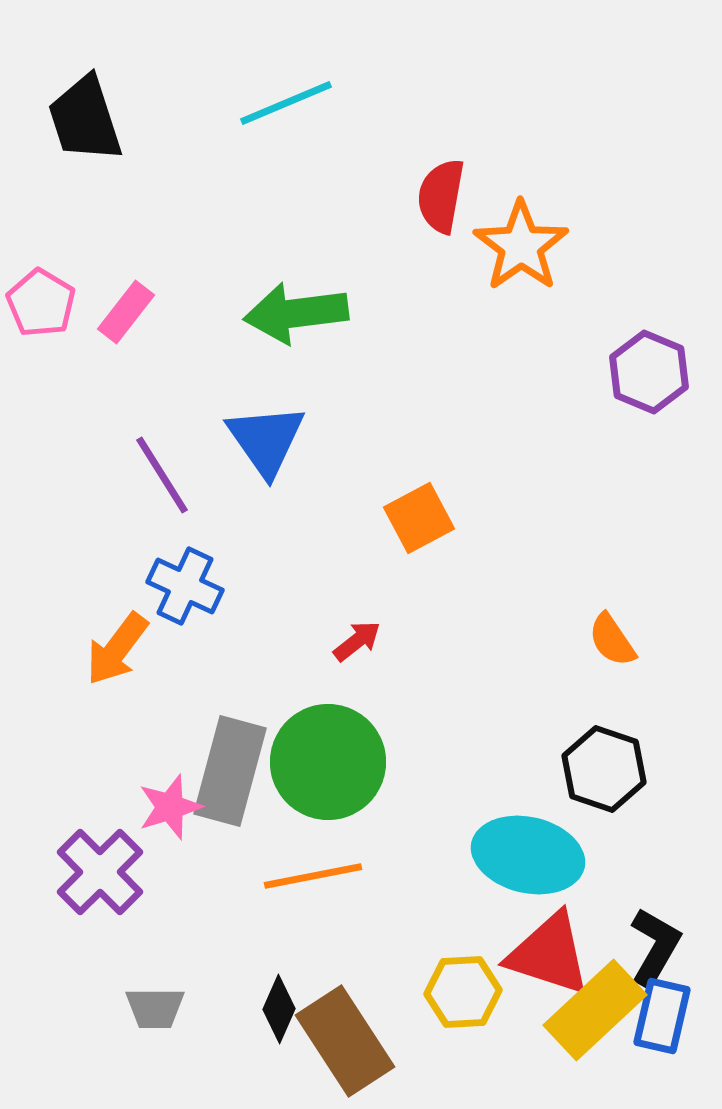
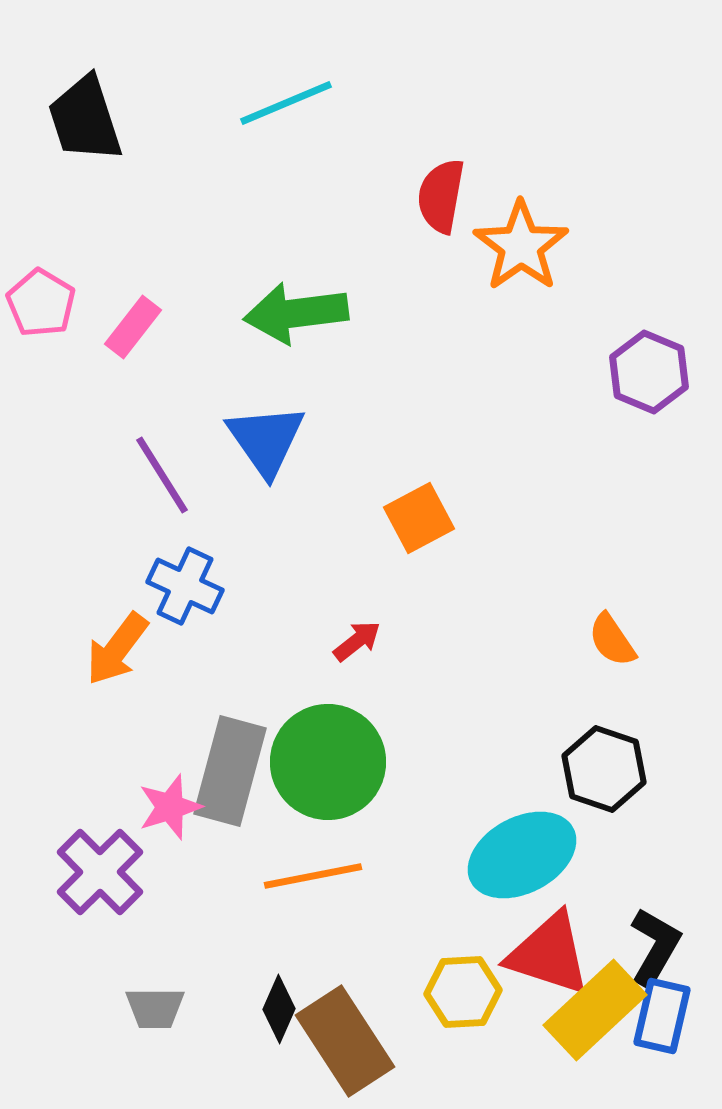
pink rectangle: moved 7 px right, 15 px down
cyan ellipse: moved 6 px left; rotated 41 degrees counterclockwise
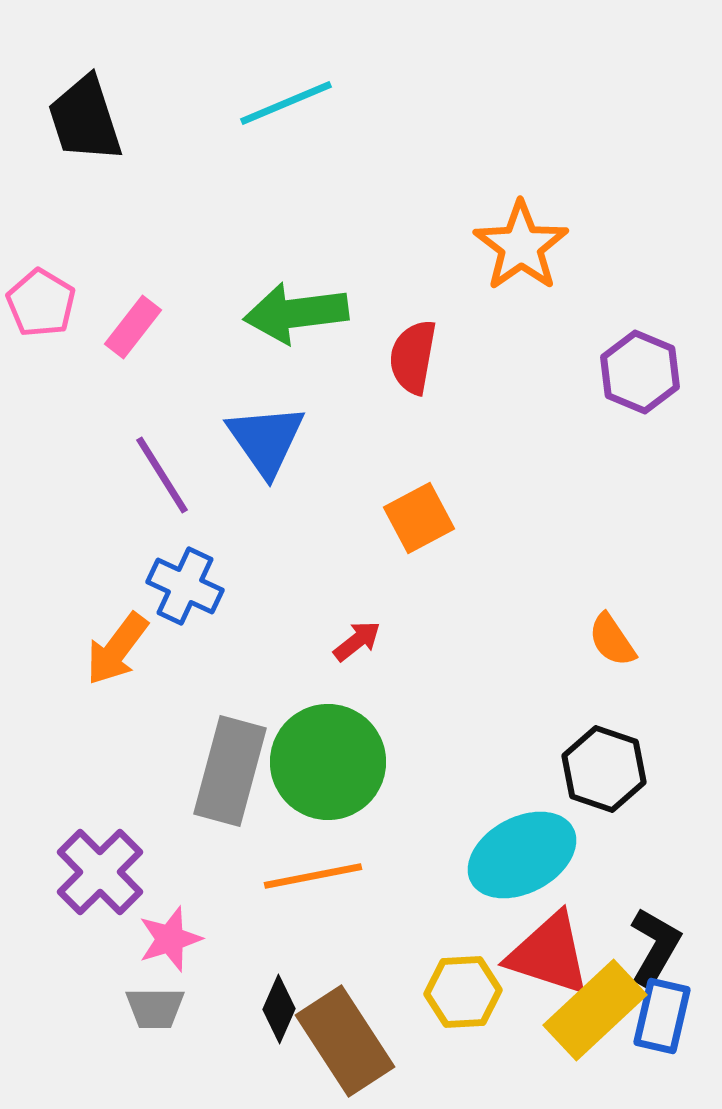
red semicircle: moved 28 px left, 161 px down
purple hexagon: moved 9 px left
pink star: moved 132 px down
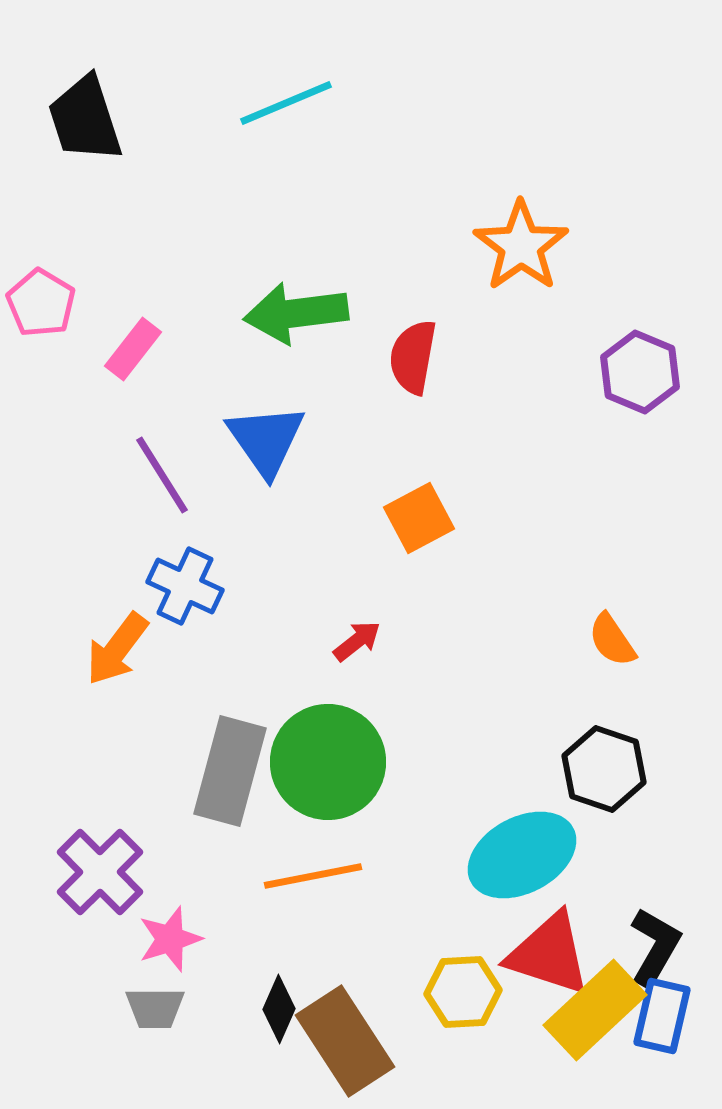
pink rectangle: moved 22 px down
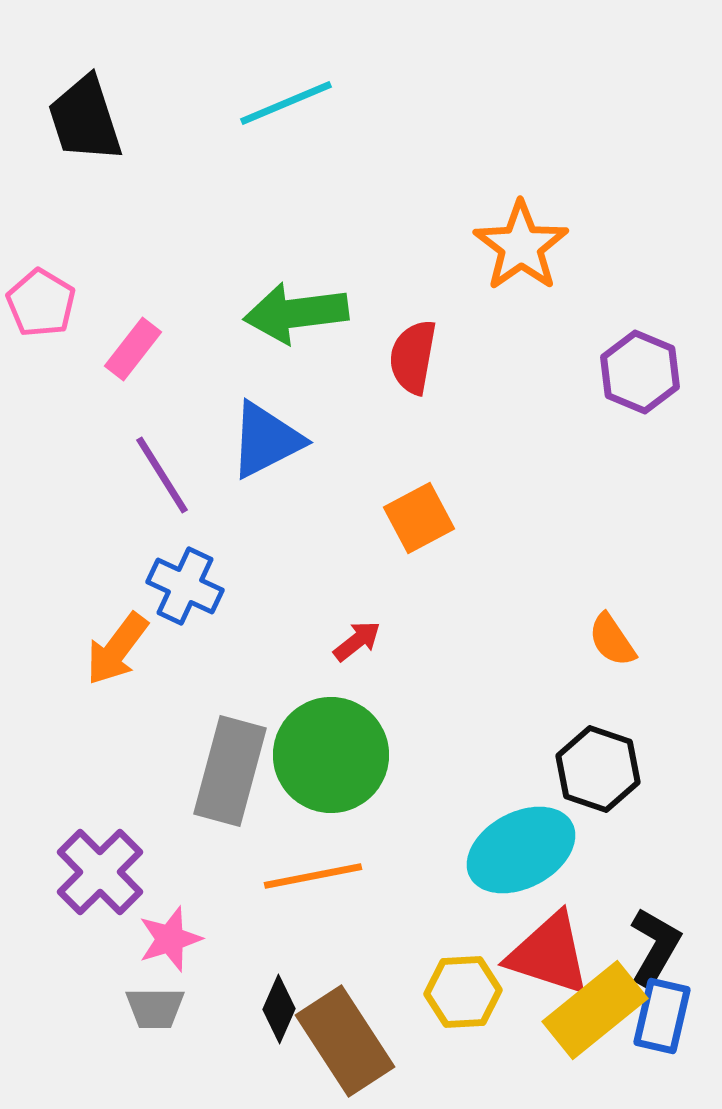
blue triangle: rotated 38 degrees clockwise
green circle: moved 3 px right, 7 px up
black hexagon: moved 6 px left
cyan ellipse: moved 1 px left, 5 px up
yellow rectangle: rotated 4 degrees clockwise
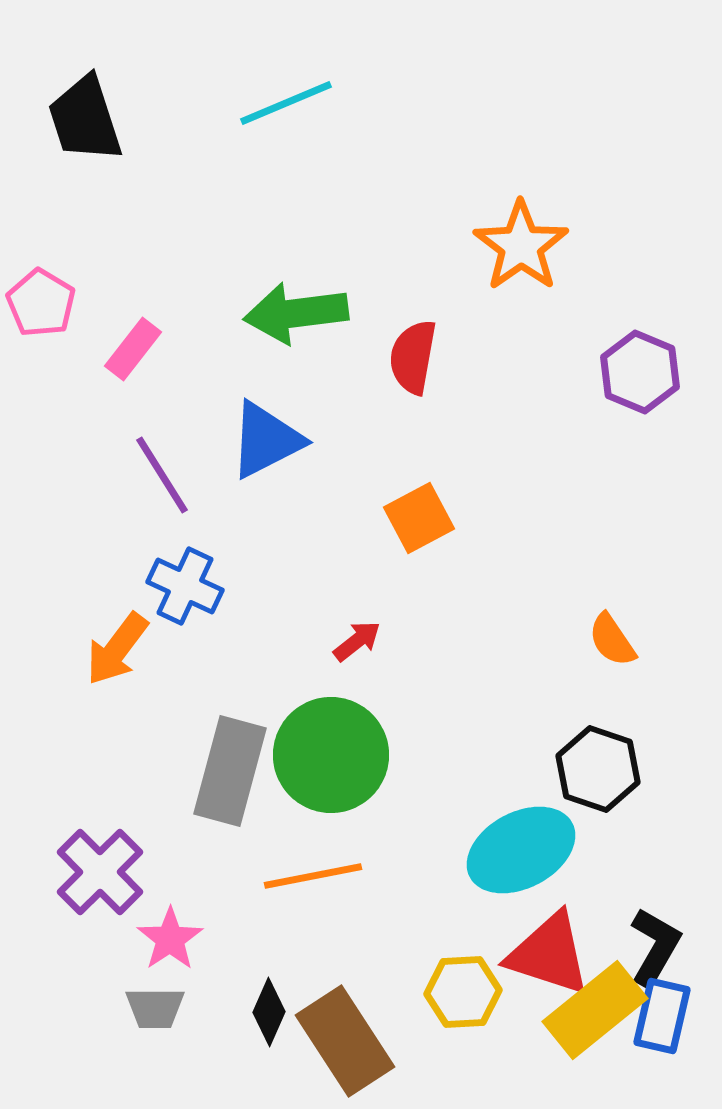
pink star: rotated 16 degrees counterclockwise
black diamond: moved 10 px left, 3 px down
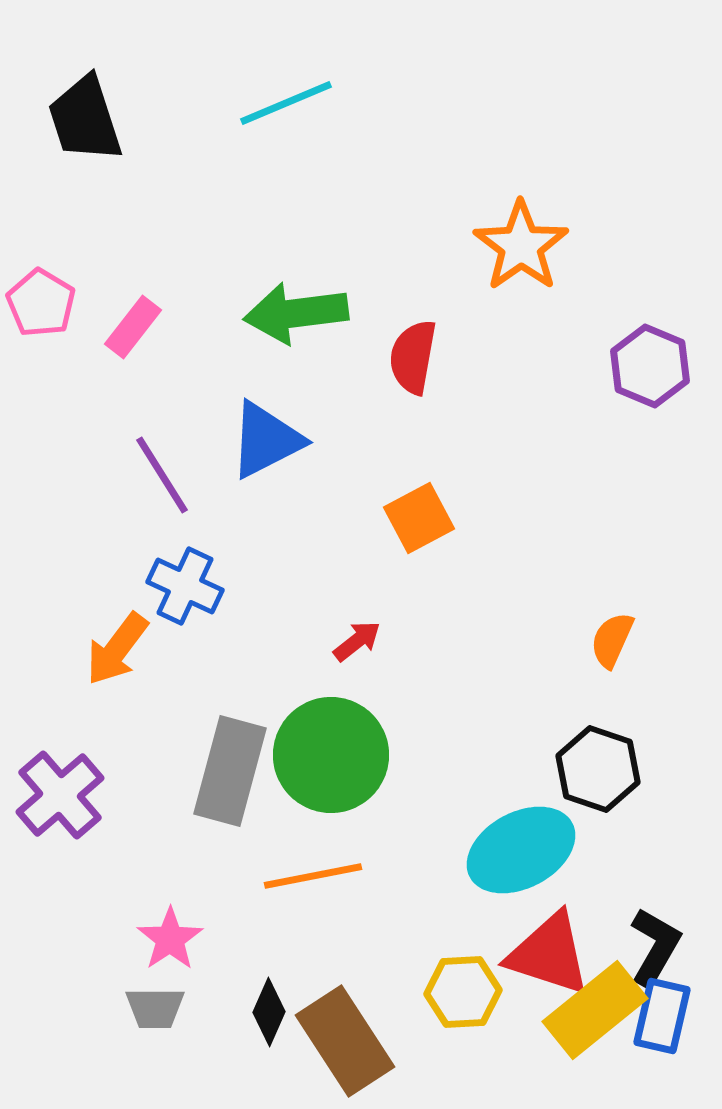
pink rectangle: moved 22 px up
purple hexagon: moved 10 px right, 6 px up
orange semicircle: rotated 58 degrees clockwise
purple cross: moved 40 px left, 77 px up; rotated 4 degrees clockwise
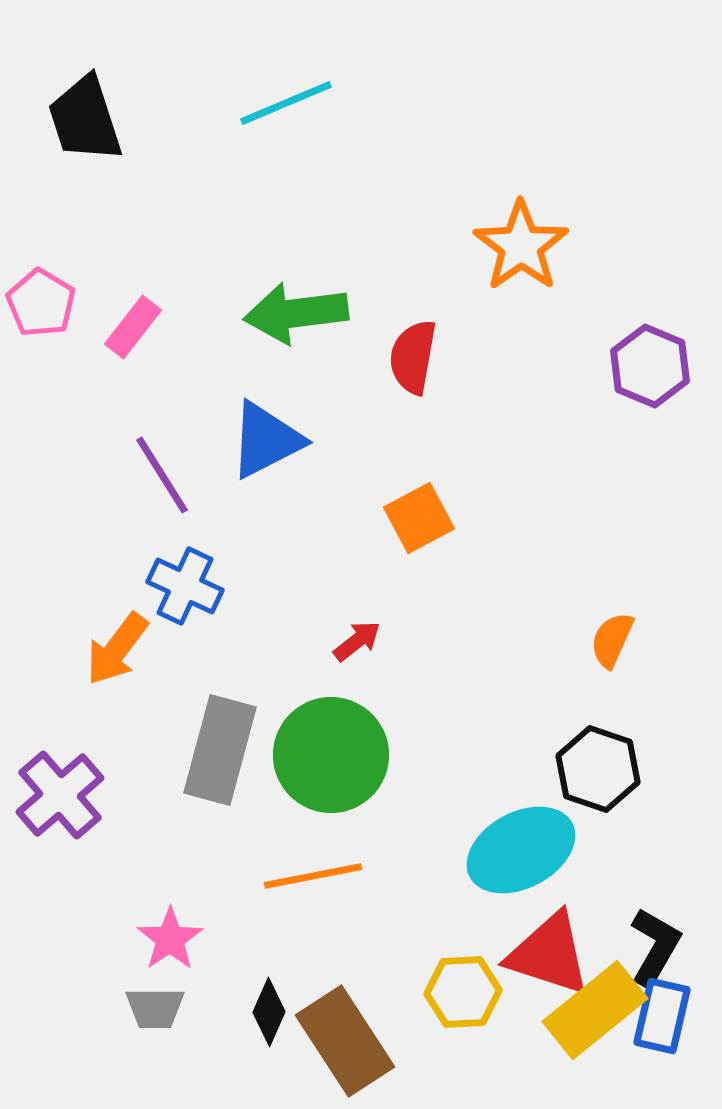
gray rectangle: moved 10 px left, 21 px up
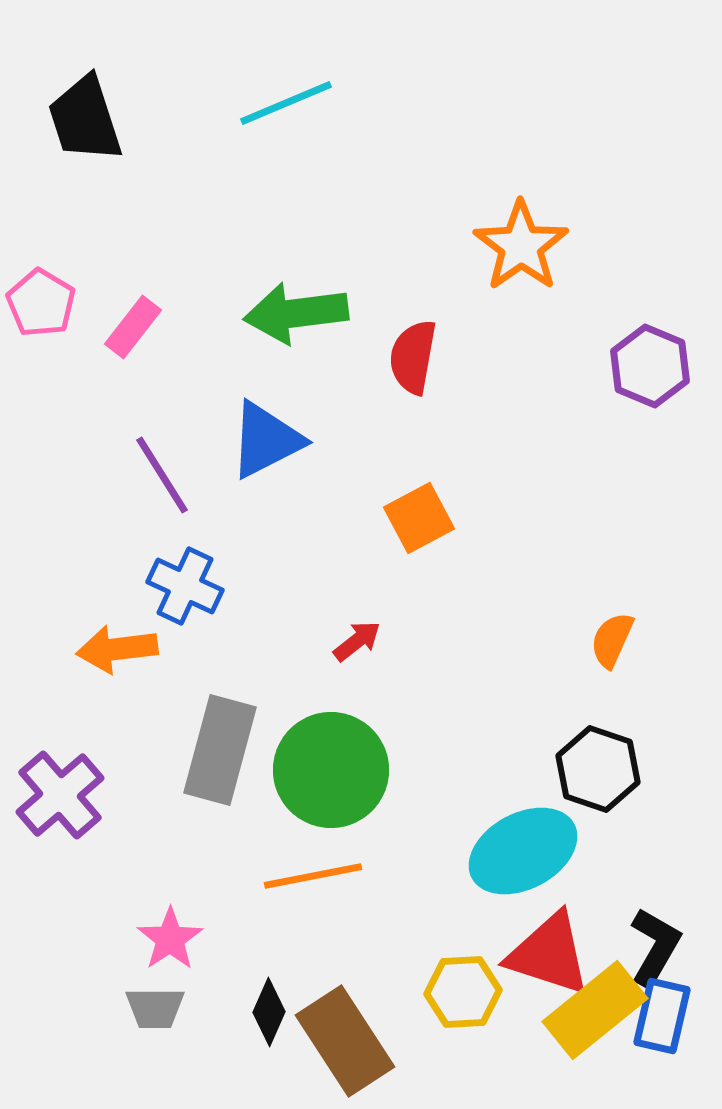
orange arrow: rotated 46 degrees clockwise
green circle: moved 15 px down
cyan ellipse: moved 2 px right, 1 px down
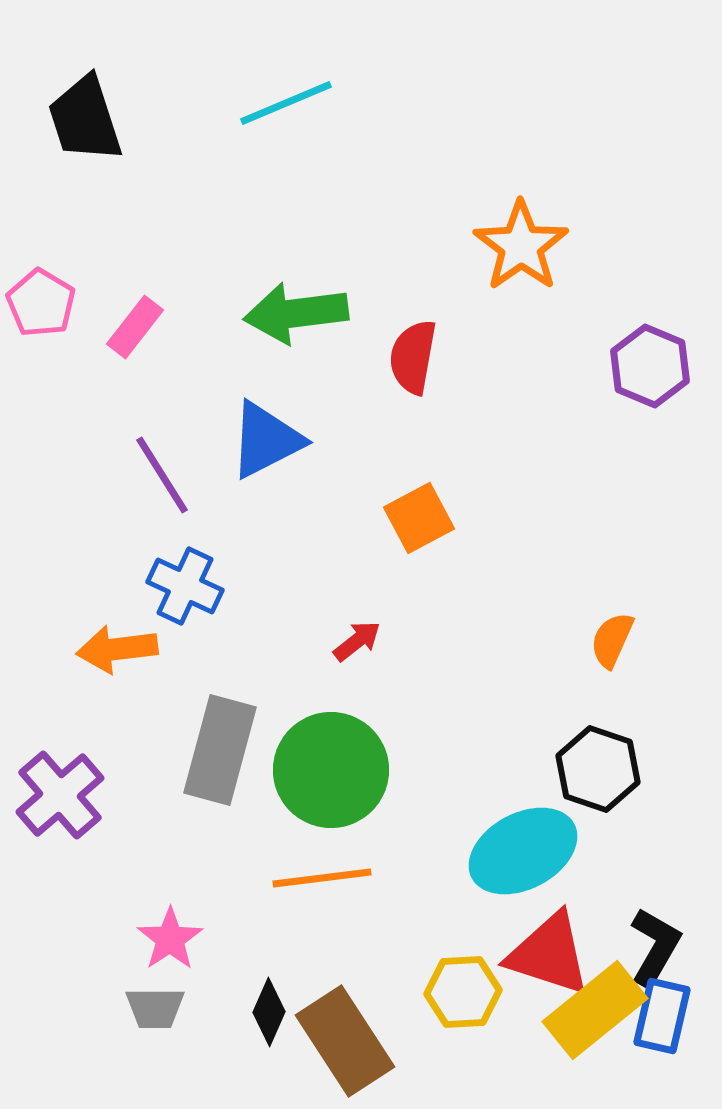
pink rectangle: moved 2 px right
orange line: moved 9 px right, 2 px down; rotated 4 degrees clockwise
